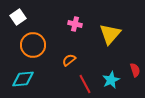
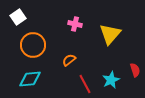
cyan diamond: moved 7 px right
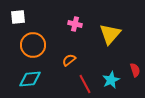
white square: rotated 28 degrees clockwise
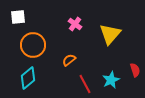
pink cross: rotated 24 degrees clockwise
cyan diamond: moved 2 px left, 1 px up; rotated 35 degrees counterclockwise
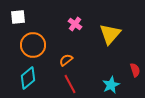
orange semicircle: moved 3 px left
cyan star: moved 5 px down
red line: moved 15 px left
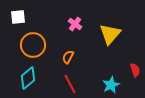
orange semicircle: moved 2 px right, 3 px up; rotated 24 degrees counterclockwise
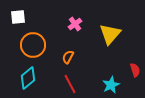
pink cross: rotated 16 degrees clockwise
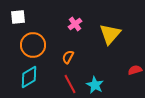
red semicircle: rotated 88 degrees counterclockwise
cyan diamond: moved 1 px right, 1 px up; rotated 10 degrees clockwise
cyan star: moved 16 px left; rotated 18 degrees counterclockwise
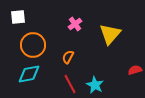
cyan diamond: moved 3 px up; rotated 20 degrees clockwise
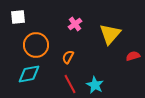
orange circle: moved 3 px right
red semicircle: moved 2 px left, 14 px up
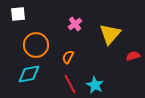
white square: moved 3 px up
